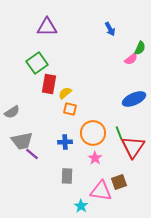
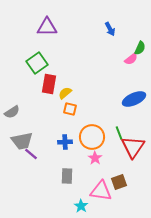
orange circle: moved 1 px left, 4 px down
purple line: moved 1 px left
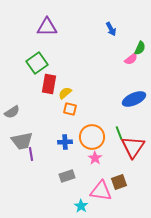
blue arrow: moved 1 px right
purple line: rotated 40 degrees clockwise
gray rectangle: rotated 70 degrees clockwise
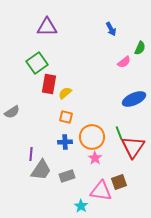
pink semicircle: moved 7 px left, 3 px down
orange square: moved 4 px left, 8 px down
gray trapezoid: moved 19 px right, 29 px down; rotated 45 degrees counterclockwise
purple line: rotated 16 degrees clockwise
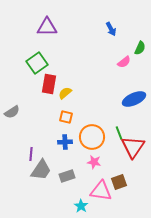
pink star: moved 1 px left, 4 px down; rotated 24 degrees counterclockwise
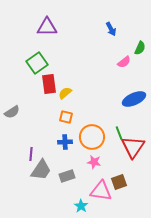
red rectangle: rotated 18 degrees counterclockwise
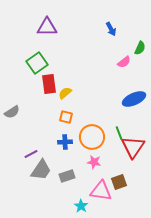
purple line: rotated 56 degrees clockwise
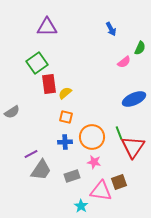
gray rectangle: moved 5 px right
